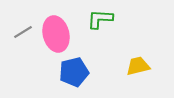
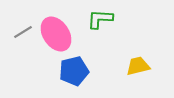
pink ellipse: rotated 20 degrees counterclockwise
blue pentagon: moved 1 px up
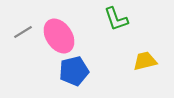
green L-shape: moved 16 px right; rotated 112 degrees counterclockwise
pink ellipse: moved 3 px right, 2 px down
yellow trapezoid: moved 7 px right, 5 px up
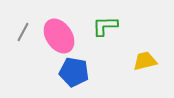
green L-shape: moved 11 px left, 7 px down; rotated 108 degrees clockwise
gray line: rotated 30 degrees counterclockwise
blue pentagon: moved 1 px down; rotated 24 degrees clockwise
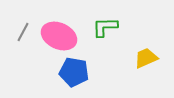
green L-shape: moved 1 px down
pink ellipse: rotated 32 degrees counterclockwise
yellow trapezoid: moved 1 px right, 3 px up; rotated 10 degrees counterclockwise
